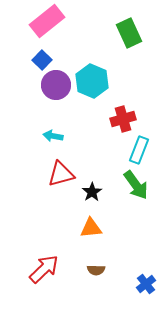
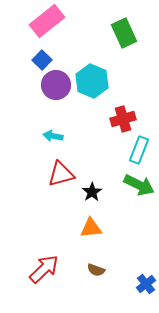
green rectangle: moved 5 px left
green arrow: moved 3 px right; rotated 28 degrees counterclockwise
brown semicircle: rotated 18 degrees clockwise
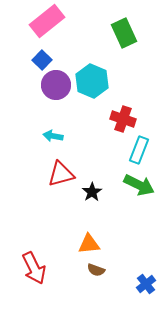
red cross: rotated 35 degrees clockwise
orange triangle: moved 2 px left, 16 px down
red arrow: moved 10 px left, 1 px up; rotated 108 degrees clockwise
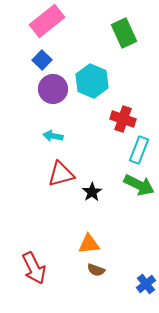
purple circle: moved 3 px left, 4 px down
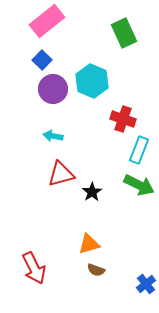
orange triangle: rotated 10 degrees counterclockwise
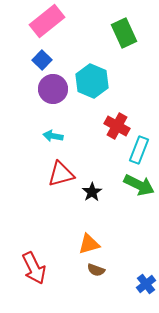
red cross: moved 6 px left, 7 px down; rotated 10 degrees clockwise
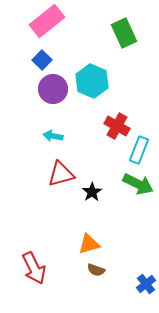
green arrow: moved 1 px left, 1 px up
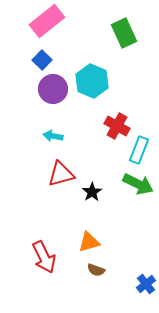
orange triangle: moved 2 px up
red arrow: moved 10 px right, 11 px up
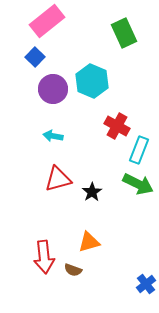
blue square: moved 7 px left, 3 px up
red triangle: moved 3 px left, 5 px down
red arrow: rotated 20 degrees clockwise
brown semicircle: moved 23 px left
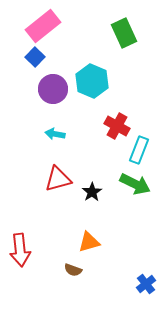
pink rectangle: moved 4 px left, 5 px down
cyan arrow: moved 2 px right, 2 px up
green arrow: moved 3 px left
red arrow: moved 24 px left, 7 px up
